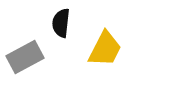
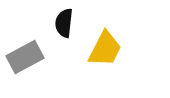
black semicircle: moved 3 px right
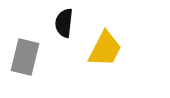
gray rectangle: rotated 48 degrees counterclockwise
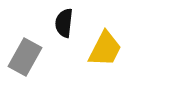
gray rectangle: rotated 15 degrees clockwise
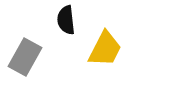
black semicircle: moved 2 px right, 3 px up; rotated 12 degrees counterclockwise
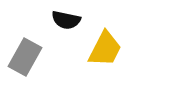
black semicircle: rotated 72 degrees counterclockwise
